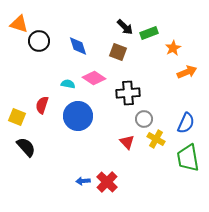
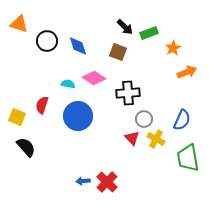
black circle: moved 8 px right
blue semicircle: moved 4 px left, 3 px up
red triangle: moved 5 px right, 4 px up
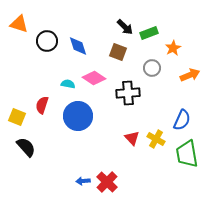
orange arrow: moved 3 px right, 3 px down
gray circle: moved 8 px right, 51 px up
green trapezoid: moved 1 px left, 4 px up
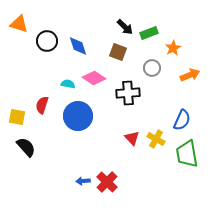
yellow square: rotated 12 degrees counterclockwise
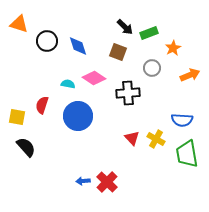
blue semicircle: rotated 70 degrees clockwise
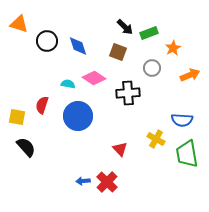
red triangle: moved 12 px left, 11 px down
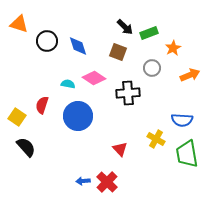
yellow square: rotated 24 degrees clockwise
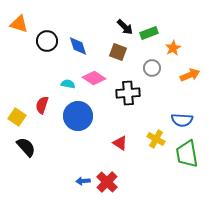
red triangle: moved 6 px up; rotated 14 degrees counterclockwise
